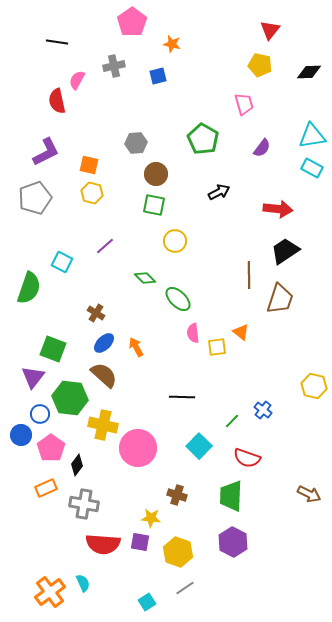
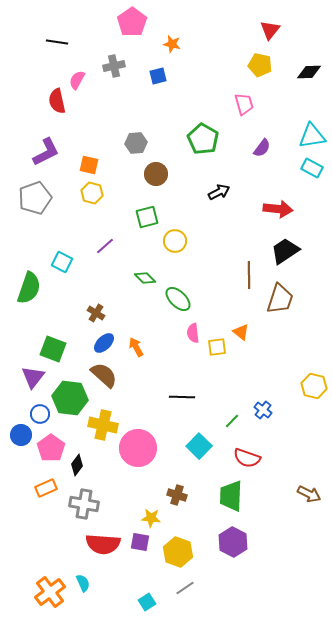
green square at (154, 205): moved 7 px left, 12 px down; rotated 25 degrees counterclockwise
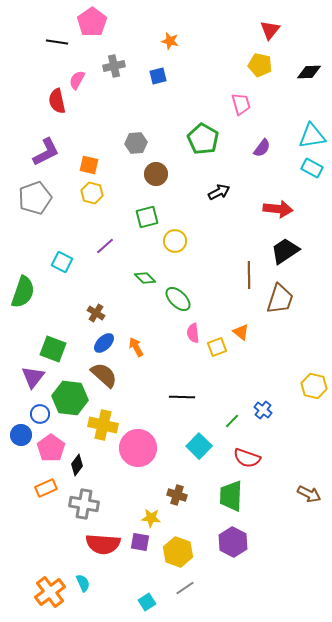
pink pentagon at (132, 22): moved 40 px left
orange star at (172, 44): moved 2 px left, 3 px up
pink trapezoid at (244, 104): moved 3 px left
green semicircle at (29, 288): moved 6 px left, 4 px down
yellow square at (217, 347): rotated 12 degrees counterclockwise
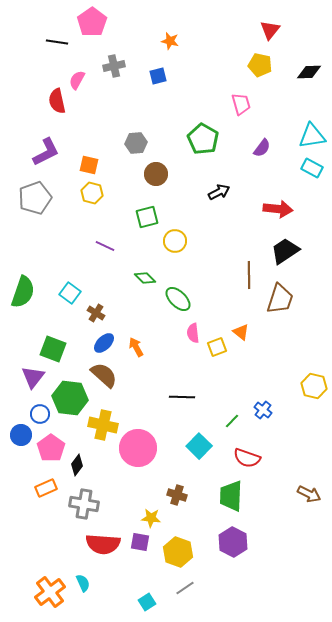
purple line at (105, 246): rotated 66 degrees clockwise
cyan square at (62, 262): moved 8 px right, 31 px down; rotated 10 degrees clockwise
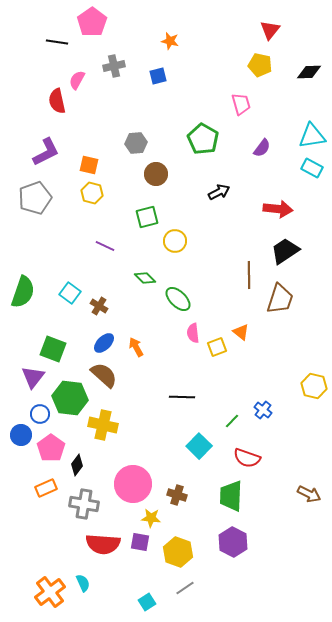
brown cross at (96, 313): moved 3 px right, 7 px up
pink circle at (138, 448): moved 5 px left, 36 px down
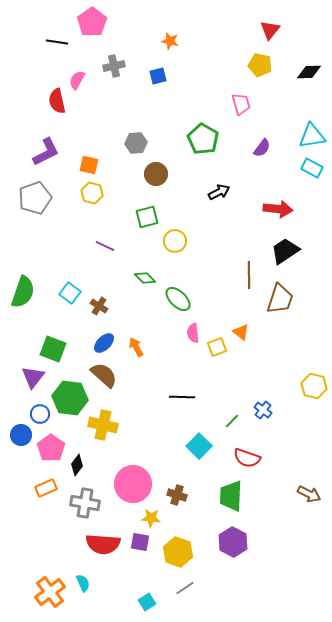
gray cross at (84, 504): moved 1 px right, 1 px up
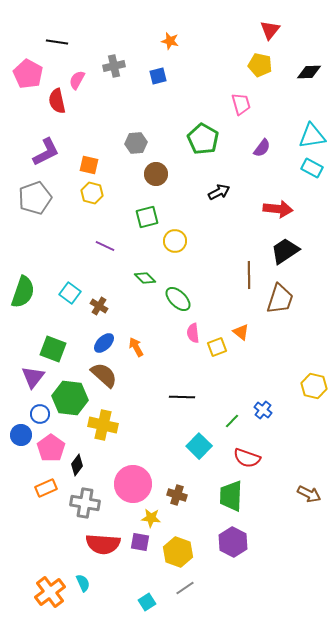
pink pentagon at (92, 22): moved 64 px left, 52 px down; rotated 8 degrees counterclockwise
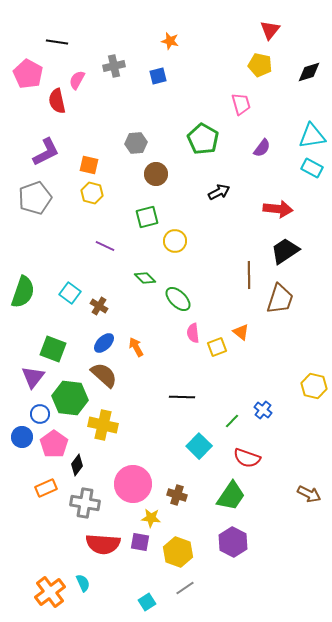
black diamond at (309, 72): rotated 15 degrees counterclockwise
blue circle at (21, 435): moved 1 px right, 2 px down
pink pentagon at (51, 448): moved 3 px right, 4 px up
green trapezoid at (231, 496): rotated 148 degrees counterclockwise
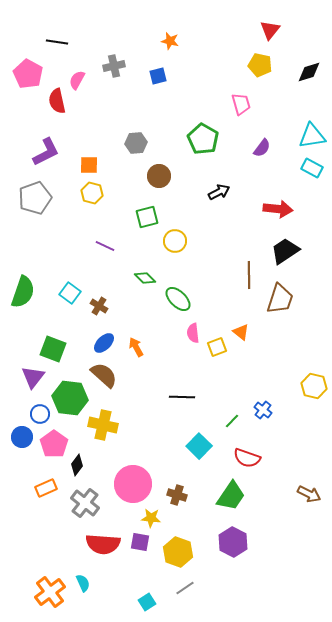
orange square at (89, 165): rotated 12 degrees counterclockwise
brown circle at (156, 174): moved 3 px right, 2 px down
gray cross at (85, 503): rotated 28 degrees clockwise
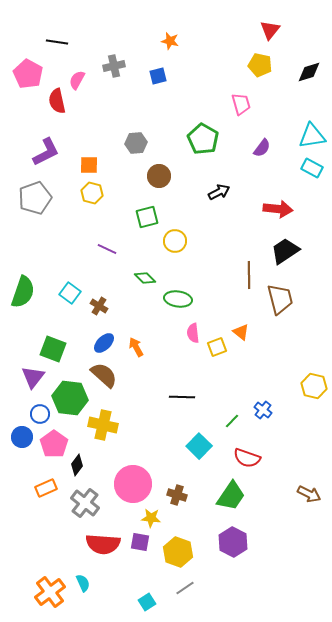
purple line at (105, 246): moved 2 px right, 3 px down
green ellipse at (178, 299): rotated 36 degrees counterclockwise
brown trapezoid at (280, 299): rotated 32 degrees counterclockwise
